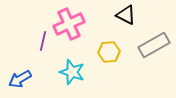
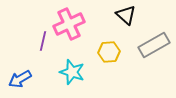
black triangle: rotated 15 degrees clockwise
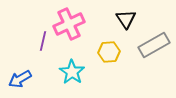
black triangle: moved 4 px down; rotated 15 degrees clockwise
cyan star: rotated 15 degrees clockwise
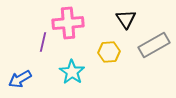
pink cross: moved 1 px left, 1 px up; rotated 20 degrees clockwise
purple line: moved 1 px down
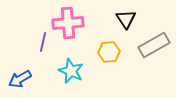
cyan star: moved 1 px left, 1 px up; rotated 10 degrees counterclockwise
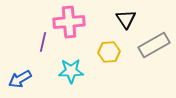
pink cross: moved 1 px right, 1 px up
cyan star: rotated 25 degrees counterclockwise
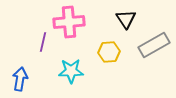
blue arrow: rotated 130 degrees clockwise
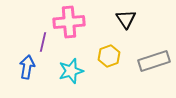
gray rectangle: moved 16 px down; rotated 12 degrees clockwise
yellow hexagon: moved 4 px down; rotated 15 degrees counterclockwise
cyan star: rotated 15 degrees counterclockwise
blue arrow: moved 7 px right, 12 px up
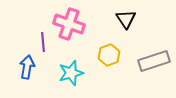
pink cross: moved 2 px down; rotated 24 degrees clockwise
purple line: rotated 18 degrees counterclockwise
yellow hexagon: moved 1 px up
cyan star: moved 2 px down
